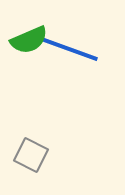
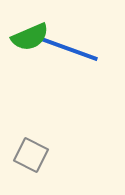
green semicircle: moved 1 px right, 3 px up
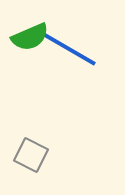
blue line: rotated 10 degrees clockwise
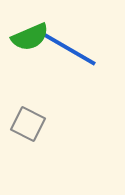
gray square: moved 3 px left, 31 px up
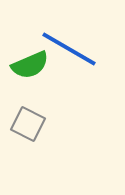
green semicircle: moved 28 px down
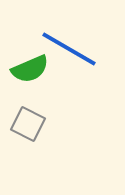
green semicircle: moved 4 px down
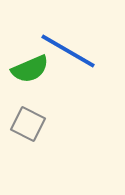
blue line: moved 1 px left, 2 px down
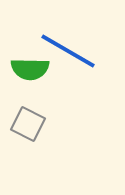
green semicircle: rotated 24 degrees clockwise
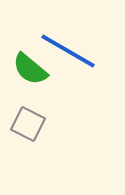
green semicircle: rotated 39 degrees clockwise
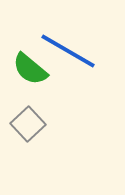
gray square: rotated 20 degrees clockwise
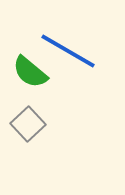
green semicircle: moved 3 px down
